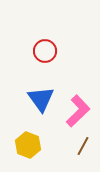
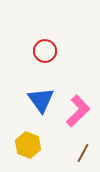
blue triangle: moved 1 px down
brown line: moved 7 px down
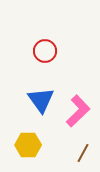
yellow hexagon: rotated 20 degrees counterclockwise
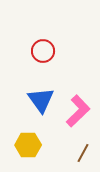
red circle: moved 2 px left
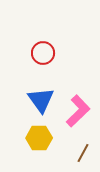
red circle: moved 2 px down
yellow hexagon: moved 11 px right, 7 px up
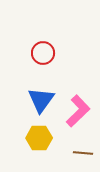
blue triangle: rotated 12 degrees clockwise
brown line: rotated 66 degrees clockwise
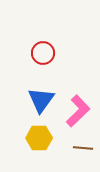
brown line: moved 5 px up
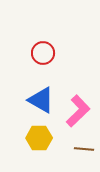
blue triangle: rotated 36 degrees counterclockwise
brown line: moved 1 px right, 1 px down
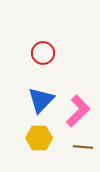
blue triangle: rotated 44 degrees clockwise
brown line: moved 1 px left, 2 px up
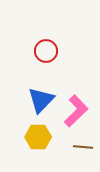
red circle: moved 3 px right, 2 px up
pink L-shape: moved 2 px left
yellow hexagon: moved 1 px left, 1 px up
